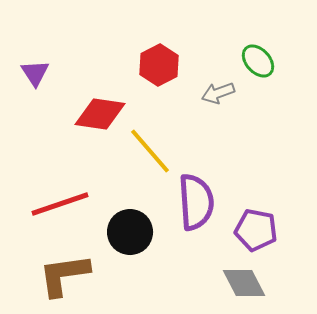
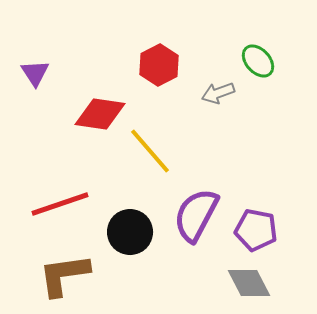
purple semicircle: moved 13 px down; rotated 148 degrees counterclockwise
gray diamond: moved 5 px right
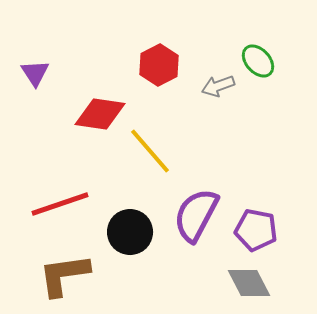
gray arrow: moved 7 px up
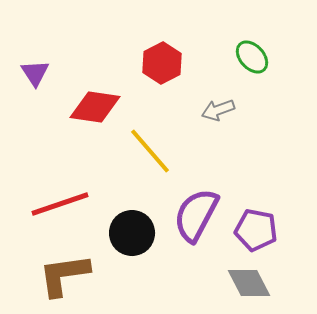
green ellipse: moved 6 px left, 4 px up
red hexagon: moved 3 px right, 2 px up
gray arrow: moved 24 px down
red diamond: moved 5 px left, 7 px up
black circle: moved 2 px right, 1 px down
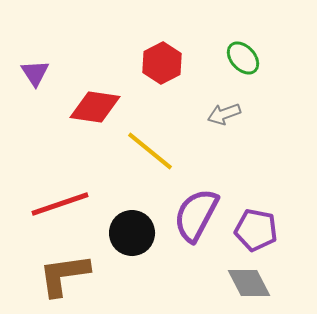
green ellipse: moved 9 px left, 1 px down
gray arrow: moved 6 px right, 4 px down
yellow line: rotated 10 degrees counterclockwise
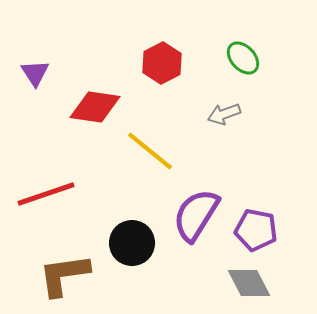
red line: moved 14 px left, 10 px up
purple semicircle: rotated 4 degrees clockwise
black circle: moved 10 px down
